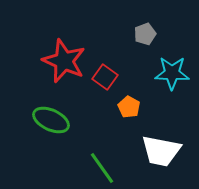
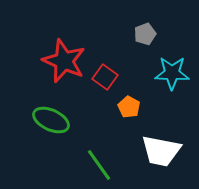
green line: moved 3 px left, 3 px up
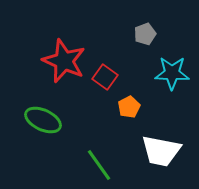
orange pentagon: rotated 15 degrees clockwise
green ellipse: moved 8 px left
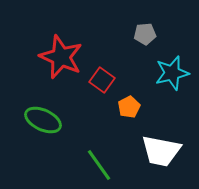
gray pentagon: rotated 15 degrees clockwise
red star: moved 3 px left, 4 px up
cyan star: rotated 16 degrees counterclockwise
red square: moved 3 px left, 3 px down
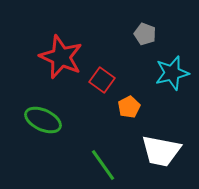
gray pentagon: rotated 25 degrees clockwise
green line: moved 4 px right
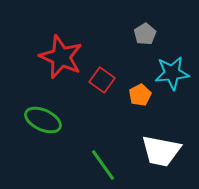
gray pentagon: rotated 20 degrees clockwise
cyan star: rotated 8 degrees clockwise
orange pentagon: moved 11 px right, 12 px up
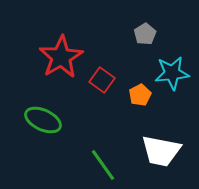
red star: rotated 18 degrees clockwise
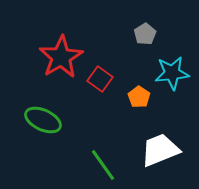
red square: moved 2 px left, 1 px up
orange pentagon: moved 1 px left, 2 px down; rotated 10 degrees counterclockwise
white trapezoid: moved 1 px left, 1 px up; rotated 147 degrees clockwise
